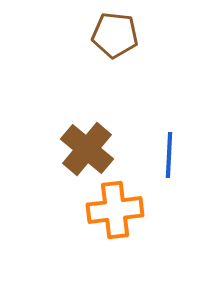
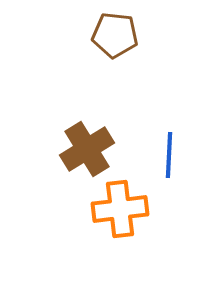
brown cross: rotated 18 degrees clockwise
orange cross: moved 5 px right, 1 px up
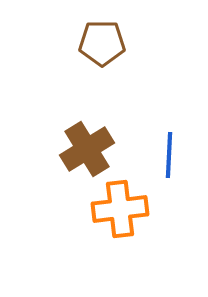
brown pentagon: moved 13 px left, 8 px down; rotated 6 degrees counterclockwise
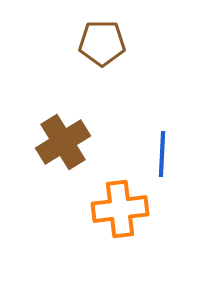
brown cross: moved 24 px left, 7 px up
blue line: moved 7 px left, 1 px up
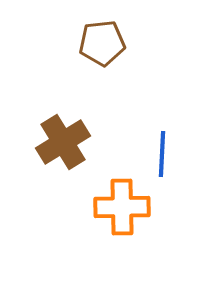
brown pentagon: rotated 6 degrees counterclockwise
orange cross: moved 2 px right, 2 px up; rotated 6 degrees clockwise
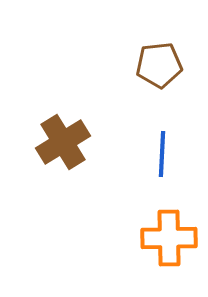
brown pentagon: moved 57 px right, 22 px down
orange cross: moved 47 px right, 31 px down
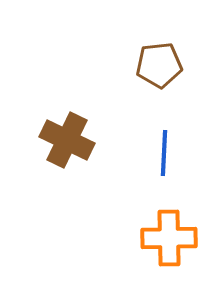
brown cross: moved 4 px right, 2 px up; rotated 32 degrees counterclockwise
blue line: moved 2 px right, 1 px up
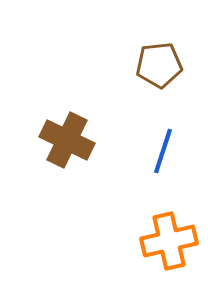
blue line: moved 1 px left, 2 px up; rotated 15 degrees clockwise
orange cross: moved 3 px down; rotated 12 degrees counterclockwise
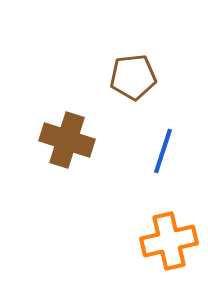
brown pentagon: moved 26 px left, 12 px down
brown cross: rotated 8 degrees counterclockwise
